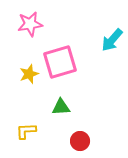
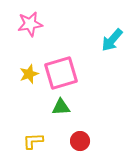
pink square: moved 1 px right, 11 px down
yellow L-shape: moved 7 px right, 10 px down
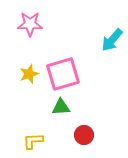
pink star: rotated 10 degrees clockwise
pink square: moved 2 px right, 1 px down
red circle: moved 4 px right, 6 px up
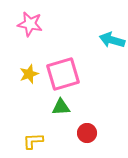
pink star: rotated 10 degrees clockwise
cyan arrow: rotated 65 degrees clockwise
red circle: moved 3 px right, 2 px up
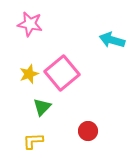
pink square: moved 1 px left, 1 px up; rotated 24 degrees counterclockwise
green triangle: moved 19 px left; rotated 42 degrees counterclockwise
red circle: moved 1 px right, 2 px up
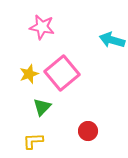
pink star: moved 12 px right, 3 px down
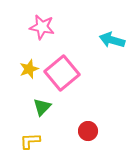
yellow star: moved 5 px up
yellow L-shape: moved 3 px left
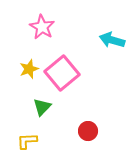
pink star: rotated 20 degrees clockwise
yellow L-shape: moved 3 px left
